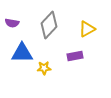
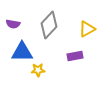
purple semicircle: moved 1 px right, 1 px down
blue triangle: moved 1 px up
yellow star: moved 6 px left, 2 px down
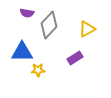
purple semicircle: moved 14 px right, 11 px up
purple rectangle: moved 2 px down; rotated 21 degrees counterclockwise
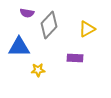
blue triangle: moved 3 px left, 5 px up
purple rectangle: rotated 35 degrees clockwise
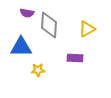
gray diamond: rotated 40 degrees counterclockwise
blue triangle: moved 2 px right
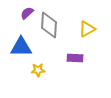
purple semicircle: rotated 128 degrees clockwise
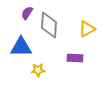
purple semicircle: rotated 16 degrees counterclockwise
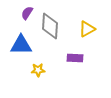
gray diamond: moved 1 px right, 1 px down
blue triangle: moved 2 px up
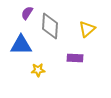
yellow triangle: rotated 12 degrees counterclockwise
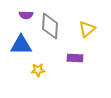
purple semicircle: moved 1 px left, 2 px down; rotated 120 degrees counterclockwise
